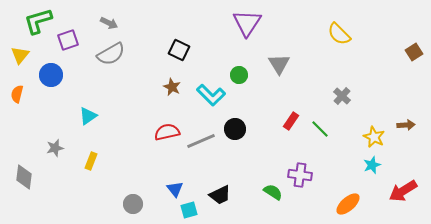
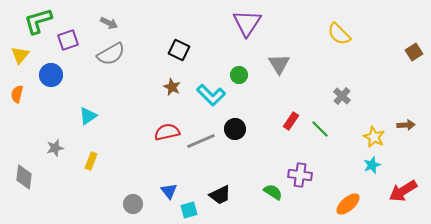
blue triangle: moved 6 px left, 2 px down
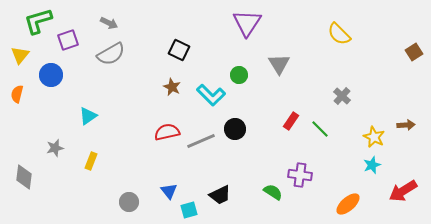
gray circle: moved 4 px left, 2 px up
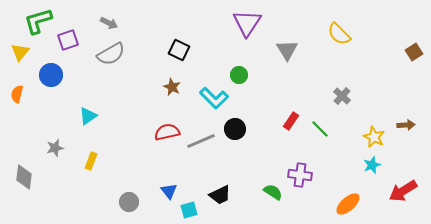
yellow triangle: moved 3 px up
gray triangle: moved 8 px right, 14 px up
cyan L-shape: moved 3 px right, 3 px down
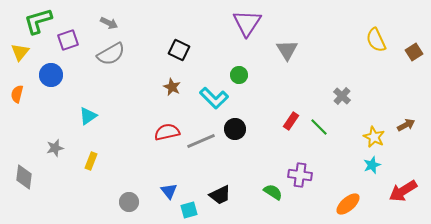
yellow semicircle: moved 37 px right, 6 px down; rotated 20 degrees clockwise
brown arrow: rotated 24 degrees counterclockwise
green line: moved 1 px left, 2 px up
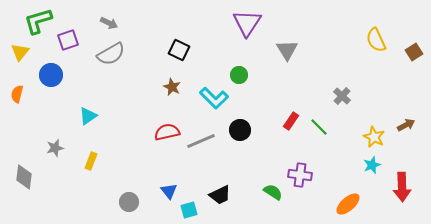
black circle: moved 5 px right, 1 px down
red arrow: moved 1 px left, 4 px up; rotated 60 degrees counterclockwise
